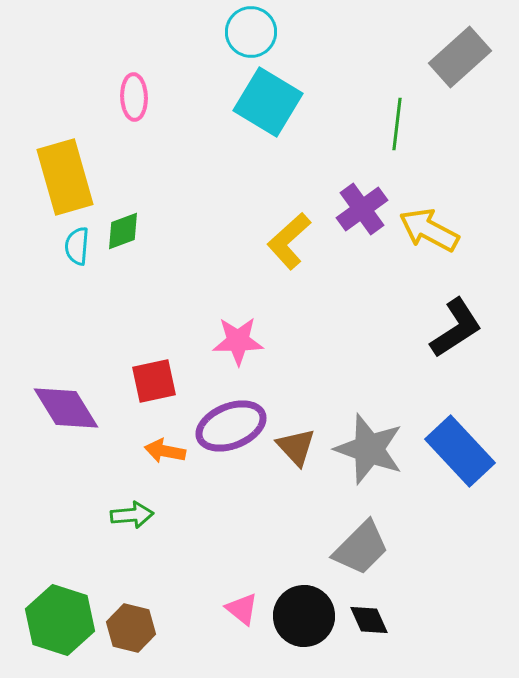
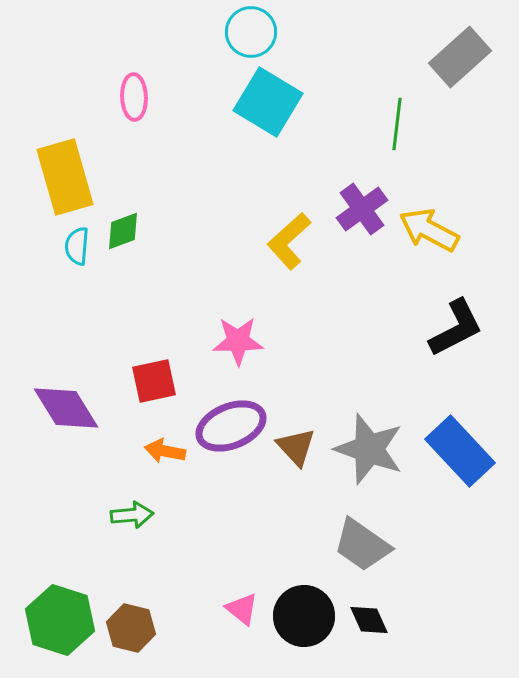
black L-shape: rotated 6 degrees clockwise
gray trapezoid: moved 1 px right, 3 px up; rotated 80 degrees clockwise
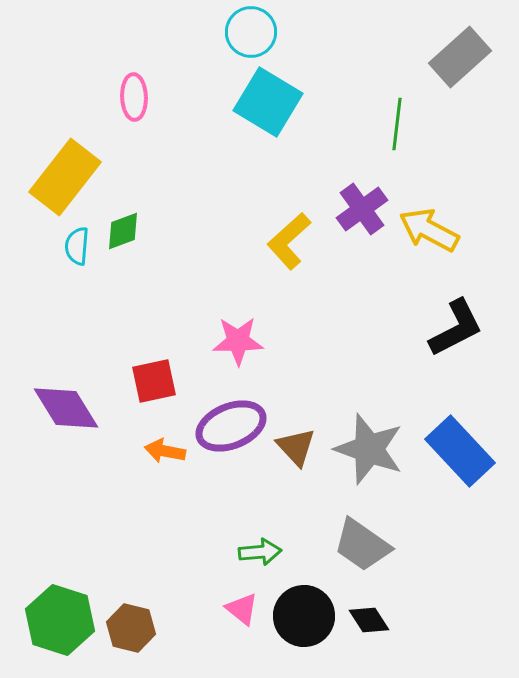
yellow rectangle: rotated 54 degrees clockwise
green arrow: moved 128 px right, 37 px down
black diamond: rotated 9 degrees counterclockwise
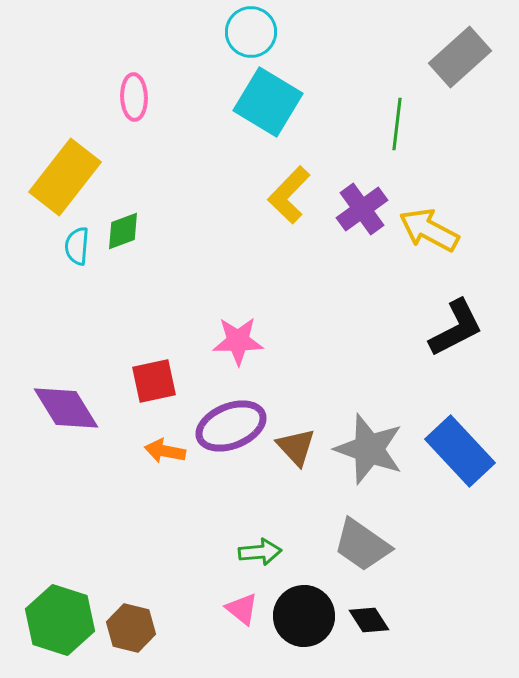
yellow L-shape: moved 46 px up; rotated 4 degrees counterclockwise
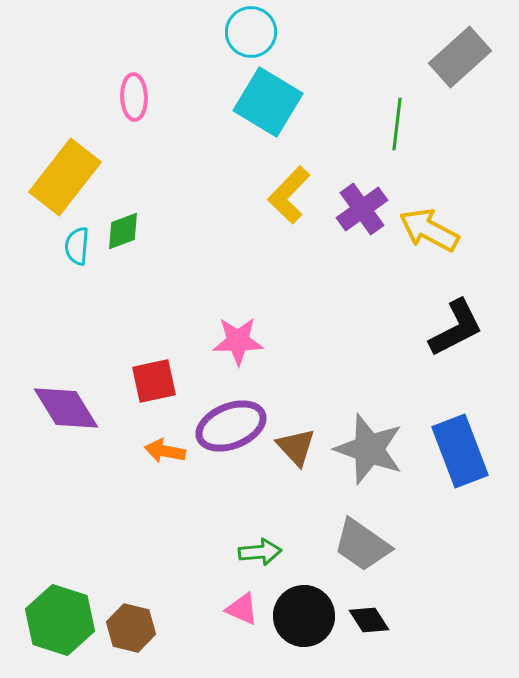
blue rectangle: rotated 22 degrees clockwise
pink triangle: rotated 15 degrees counterclockwise
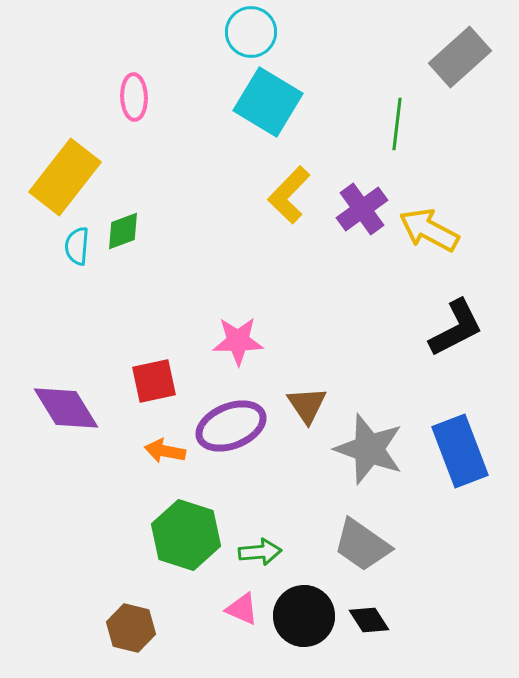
brown triangle: moved 11 px right, 42 px up; rotated 9 degrees clockwise
green hexagon: moved 126 px right, 85 px up
